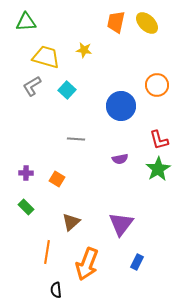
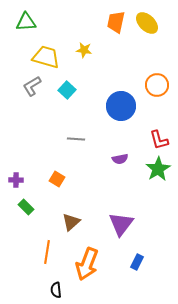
purple cross: moved 10 px left, 7 px down
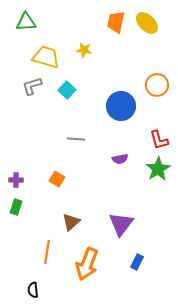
gray L-shape: rotated 15 degrees clockwise
green rectangle: moved 10 px left; rotated 63 degrees clockwise
black semicircle: moved 23 px left
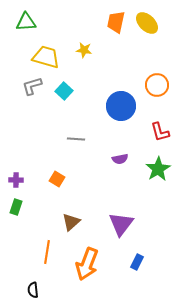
cyan square: moved 3 px left, 1 px down
red L-shape: moved 1 px right, 8 px up
